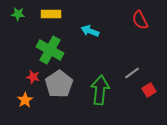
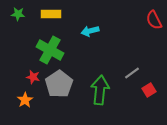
red semicircle: moved 14 px right
cyan arrow: rotated 36 degrees counterclockwise
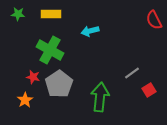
green arrow: moved 7 px down
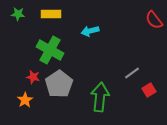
red semicircle: rotated 12 degrees counterclockwise
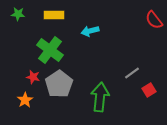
yellow rectangle: moved 3 px right, 1 px down
green cross: rotated 8 degrees clockwise
